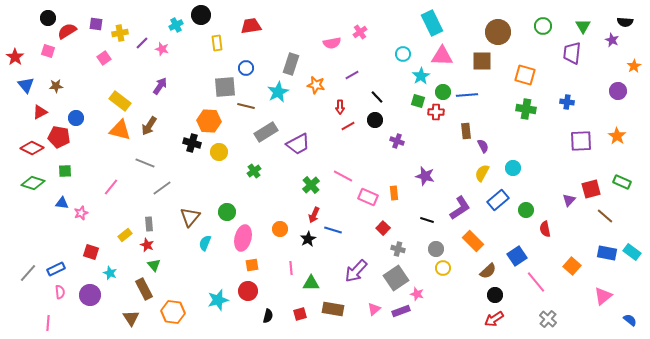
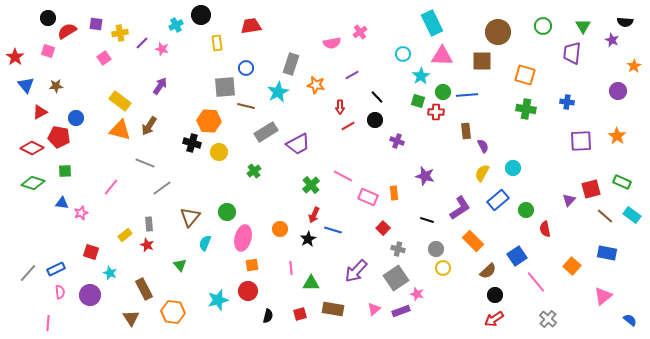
cyan rectangle at (632, 252): moved 37 px up
green triangle at (154, 265): moved 26 px right
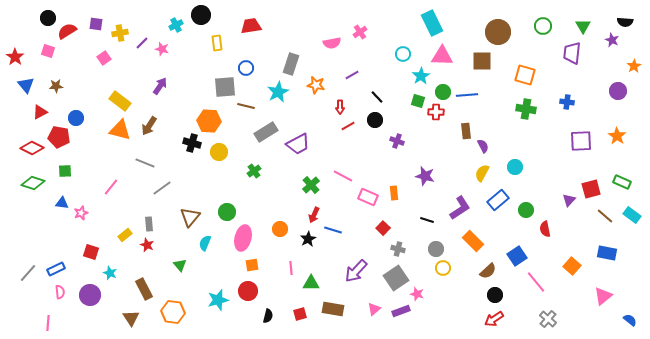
cyan circle at (513, 168): moved 2 px right, 1 px up
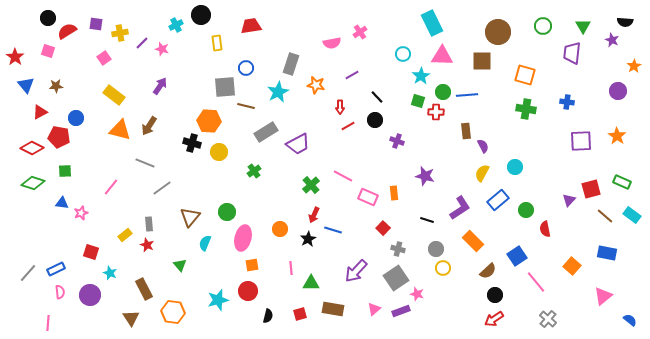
yellow rectangle at (120, 101): moved 6 px left, 6 px up
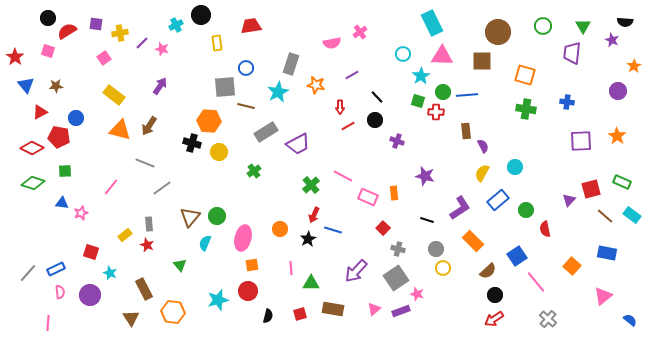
green circle at (227, 212): moved 10 px left, 4 px down
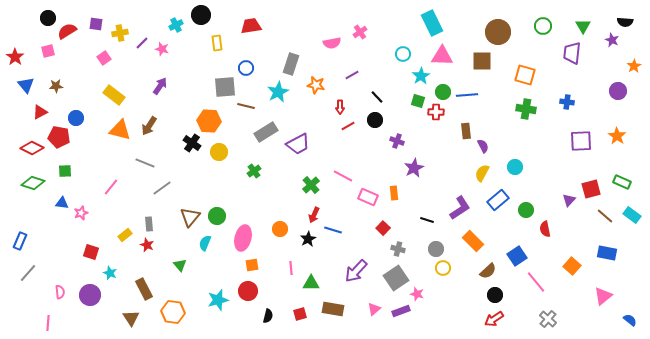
pink square at (48, 51): rotated 32 degrees counterclockwise
black cross at (192, 143): rotated 18 degrees clockwise
purple star at (425, 176): moved 11 px left, 8 px up; rotated 30 degrees clockwise
blue rectangle at (56, 269): moved 36 px left, 28 px up; rotated 42 degrees counterclockwise
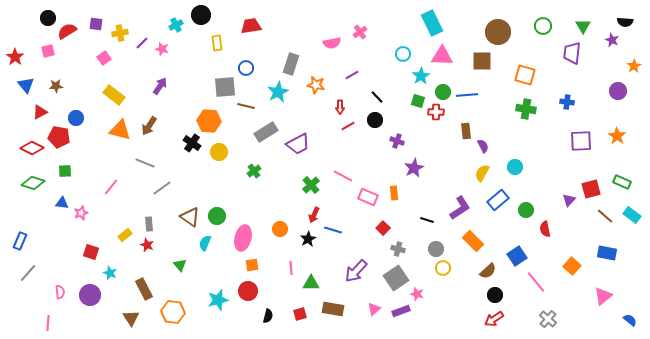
brown triangle at (190, 217): rotated 35 degrees counterclockwise
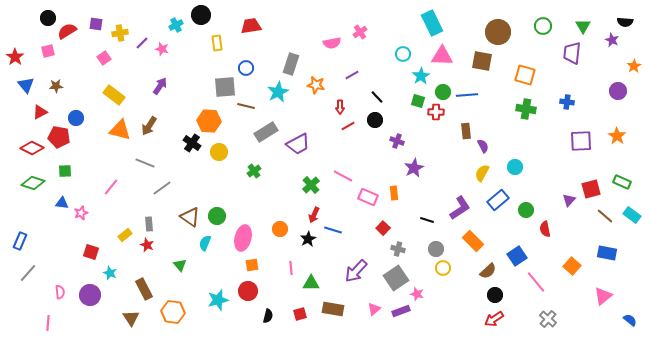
brown square at (482, 61): rotated 10 degrees clockwise
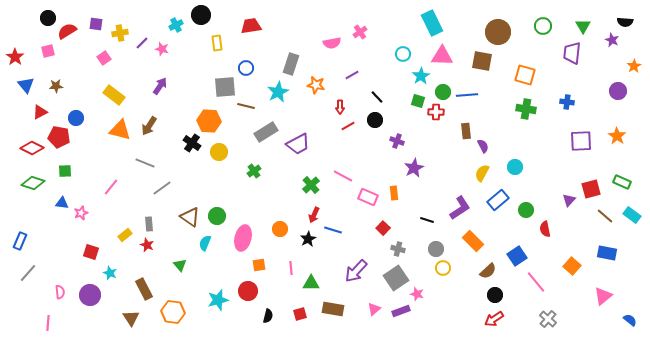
orange square at (252, 265): moved 7 px right
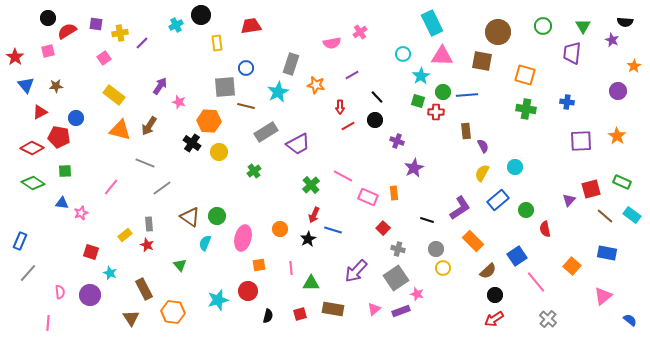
pink star at (162, 49): moved 17 px right, 53 px down
green diamond at (33, 183): rotated 15 degrees clockwise
